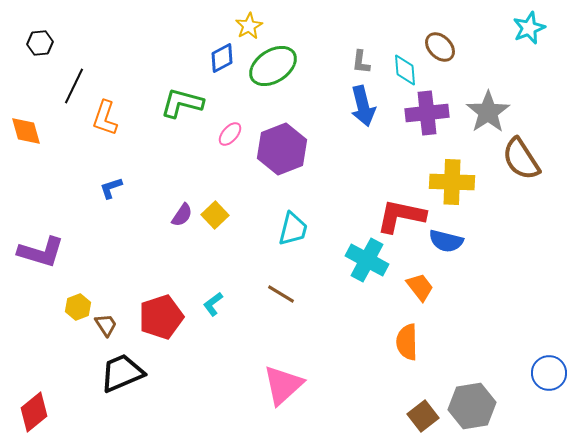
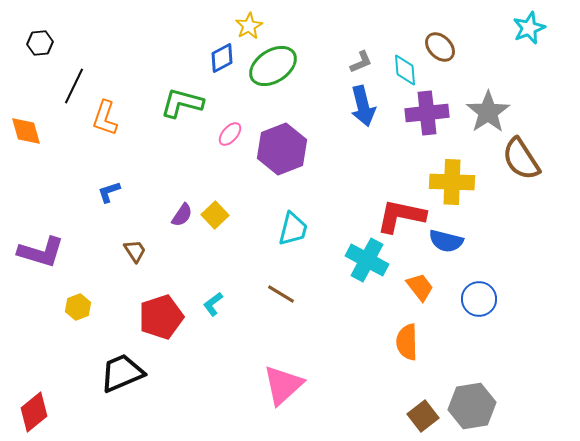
gray L-shape: rotated 120 degrees counterclockwise
blue L-shape: moved 2 px left, 4 px down
brown trapezoid: moved 29 px right, 74 px up
blue circle: moved 70 px left, 74 px up
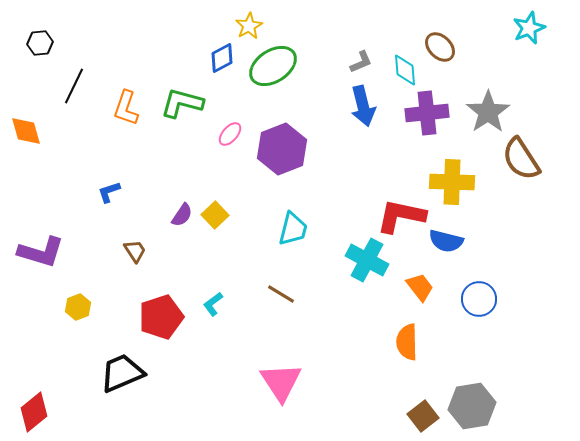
orange L-shape: moved 21 px right, 10 px up
pink triangle: moved 2 px left, 3 px up; rotated 21 degrees counterclockwise
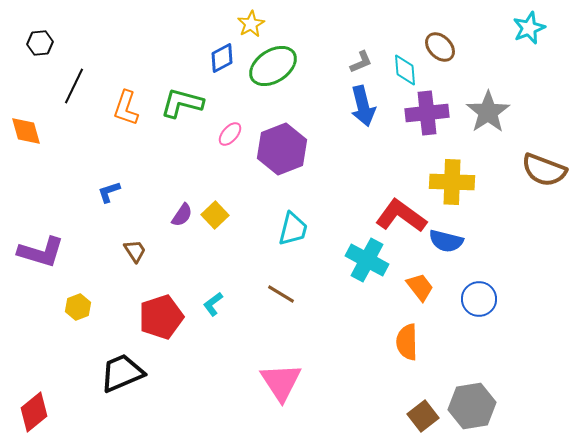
yellow star: moved 2 px right, 2 px up
brown semicircle: moved 23 px right, 11 px down; rotated 36 degrees counterclockwise
red L-shape: rotated 24 degrees clockwise
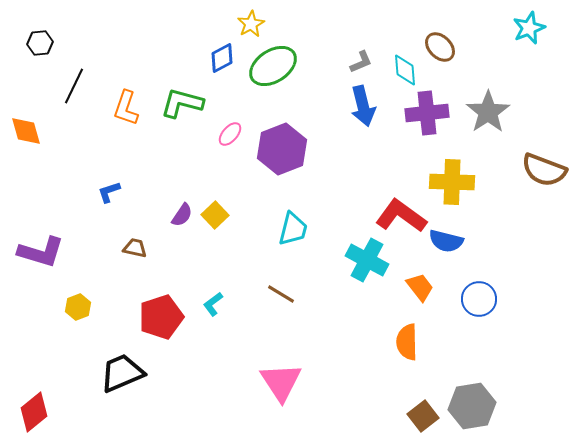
brown trapezoid: moved 3 px up; rotated 45 degrees counterclockwise
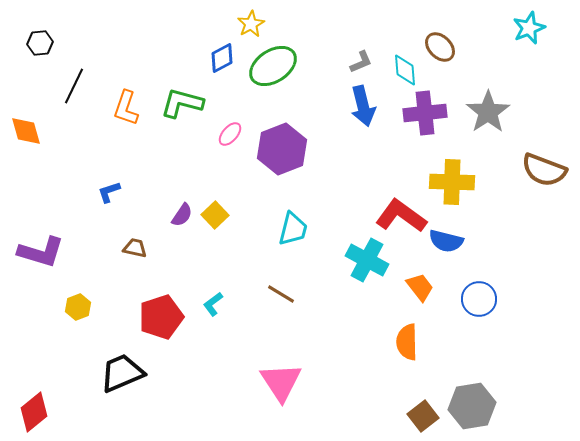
purple cross: moved 2 px left
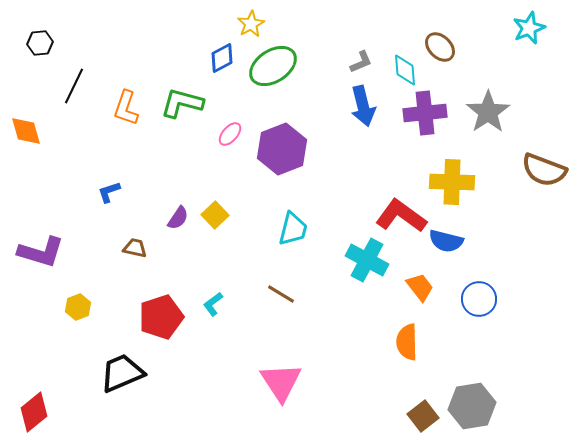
purple semicircle: moved 4 px left, 3 px down
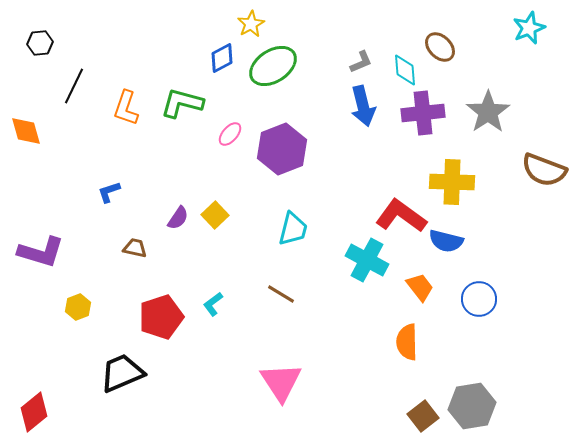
purple cross: moved 2 px left
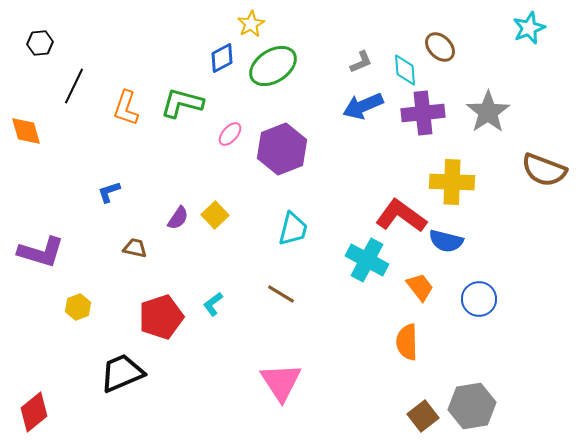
blue arrow: rotated 81 degrees clockwise
